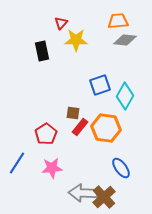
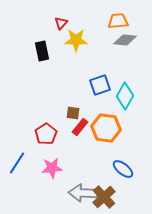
blue ellipse: moved 2 px right, 1 px down; rotated 15 degrees counterclockwise
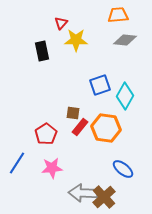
orange trapezoid: moved 6 px up
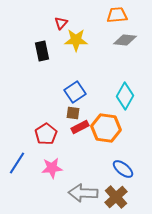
orange trapezoid: moved 1 px left
blue square: moved 25 px left, 7 px down; rotated 15 degrees counterclockwise
red rectangle: rotated 24 degrees clockwise
brown cross: moved 12 px right
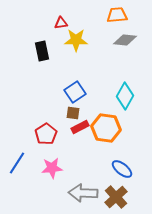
red triangle: rotated 40 degrees clockwise
blue ellipse: moved 1 px left
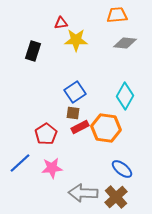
gray diamond: moved 3 px down
black rectangle: moved 9 px left; rotated 30 degrees clockwise
blue line: moved 3 px right; rotated 15 degrees clockwise
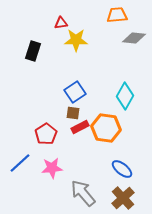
gray diamond: moved 9 px right, 5 px up
gray arrow: rotated 48 degrees clockwise
brown cross: moved 7 px right, 1 px down
